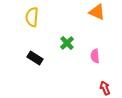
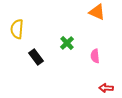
yellow semicircle: moved 15 px left, 12 px down
black rectangle: moved 1 px right, 1 px up; rotated 21 degrees clockwise
red arrow: moved 1 px right; rotated 64 degrees counterclockwise
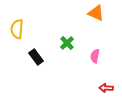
orange triangle: moved 1 px left, 1 px down
pink semicircle: rotated 16 degrees clockwise
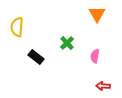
orange triangle: moved 1 px right, 1 px down; rotated 36 degrees clockwise
yellow semicircle: moved 2 px up
black rectangle: rotated 14 degrees counterclockwise
red arrow: moved 3 px left, 2 px up
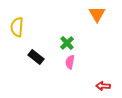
pink semicircle: moved 25 px left, 6 px down
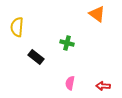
orange triangle: rotated 24 degrees counterclockwise
green cross: rotated 32 degrees counterclockwise
pink semicircle: moved 21 px down
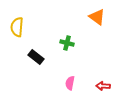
orange triangle: moved 3 px down
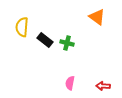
yellow semicircle: moved 5 px right
black rectangle: moved 9 px right, 17 px up
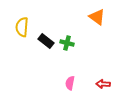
black rectangle: moved 1 px right, 1 px down
red arrow: moved 2 px up
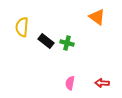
red arrow: moved 1 px left, 1 px up
